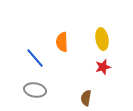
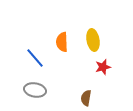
yellow ellipse: moved 9 px left, 1 px down
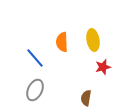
gray ellipse: rotated 75 degrees counterclockwise
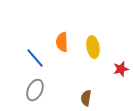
yellow ellipse: moved 7 px down
red star: moved 18 px right, 2 px down
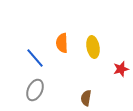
orange semicircle: moved 1 px down
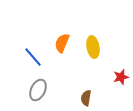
orange semicircle: rotated 24 degrees clockwise
blue line: moved 2 px left, 1 px up
red star: moved 8 px down
gray ellipse: moved 3 px right
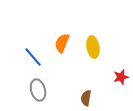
gray ellipse: rotated 40 degrees counterclockwise
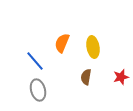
blue line: moved 2 px right, 4 px down
brown semicircle: moved 21 px up
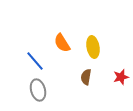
orange semicircle: rotated 54 degrees counterclockwise
